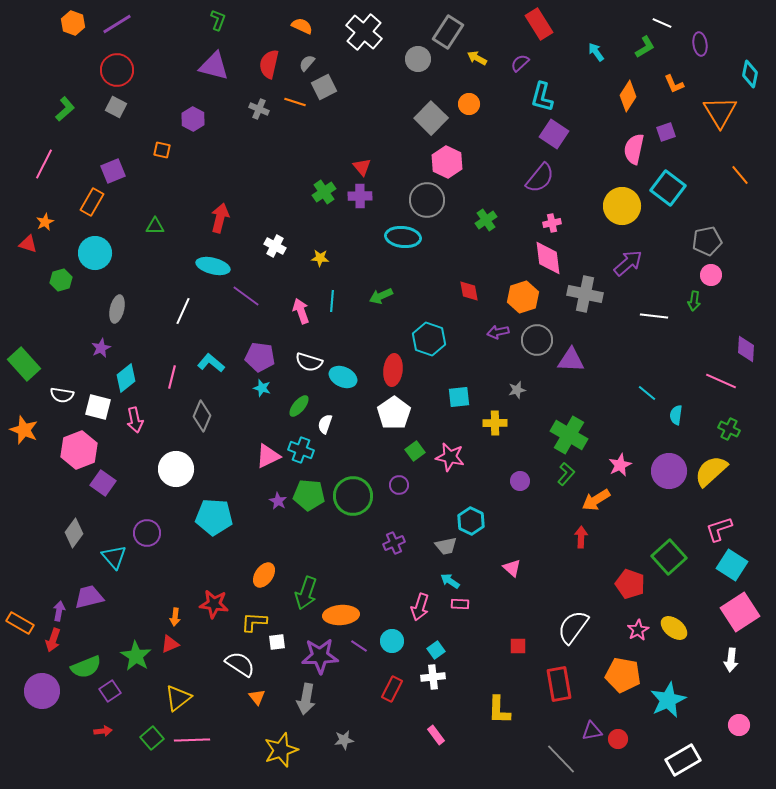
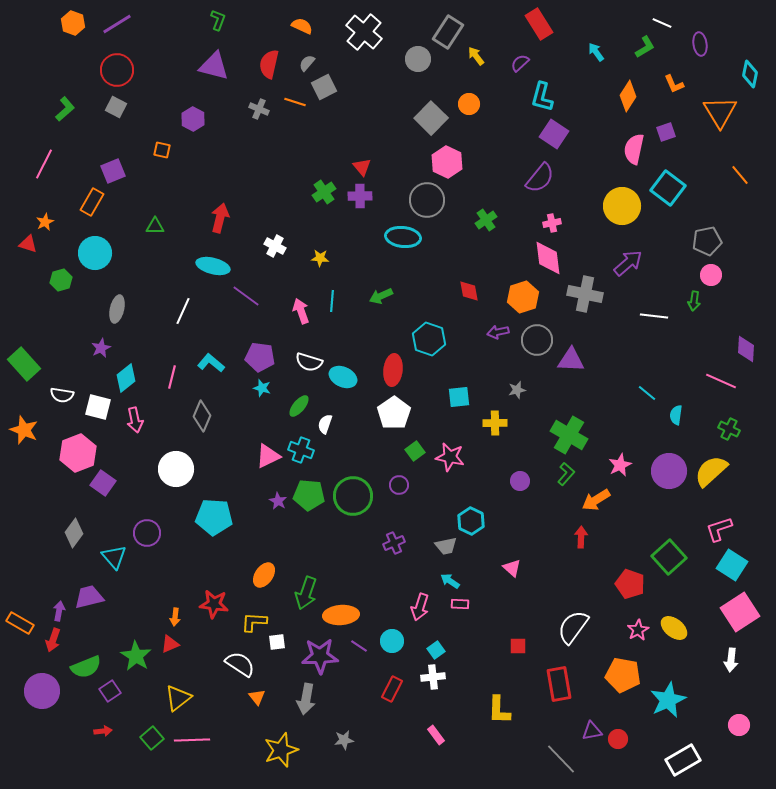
yellow arrow at (477, 58): moved 1 px left, 2 px up; rotated 24 degrees clockwise
pink hexagon at (79, 450): moved 1 px left, 3 px down
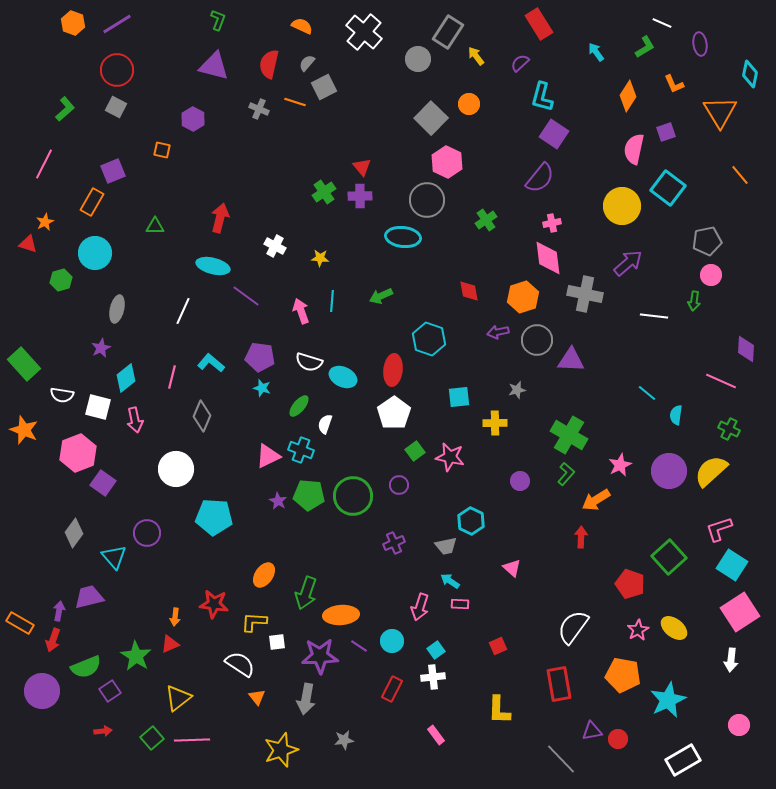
red square at (518, 646): moved 20 px left; rotated 24 degrees counterclockwise
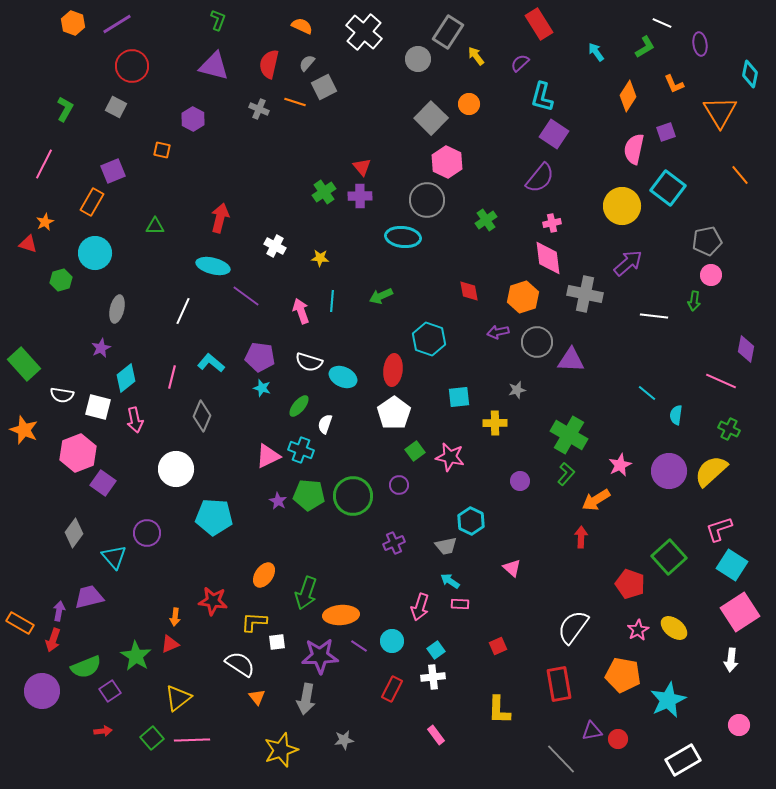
red circle at (117, 70): moved 15 px right, 4 px up
green L-shape at (65, 109): rotated 20 degrees counterclockwise
gray circle at (537, 340): moved 2 px down
purple diamond at (746, 349): rotated 8 degrees clockwise
red star at (214, 604): moved 1 px left, 3 px up
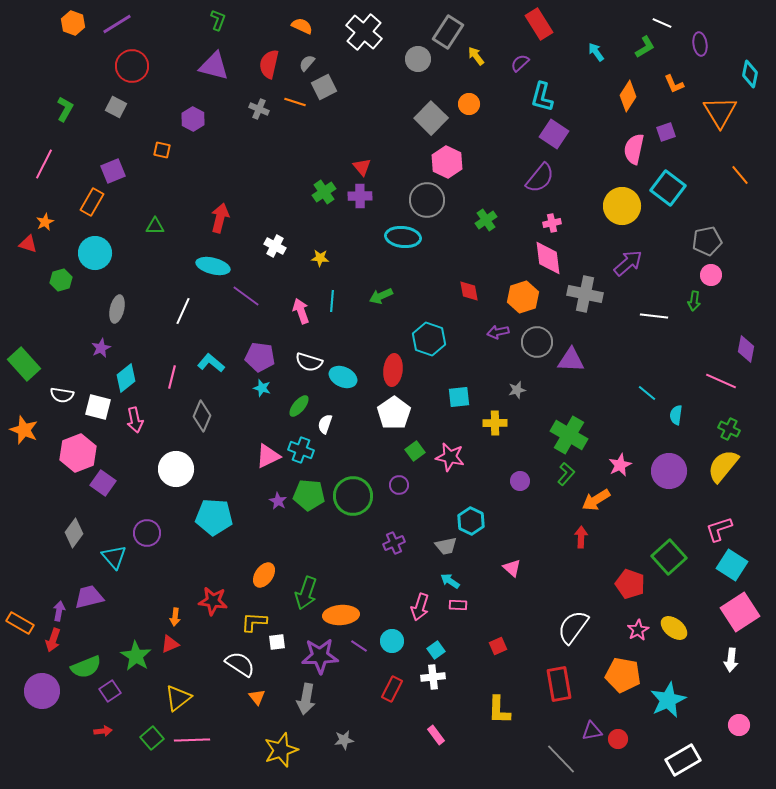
yellow semicircle at (711, 471): moved 12 px right, 5 px up; rotated 9 degrees counterclockwise
pink rectangle at (460, 604): moved 2 px left, 1 px down
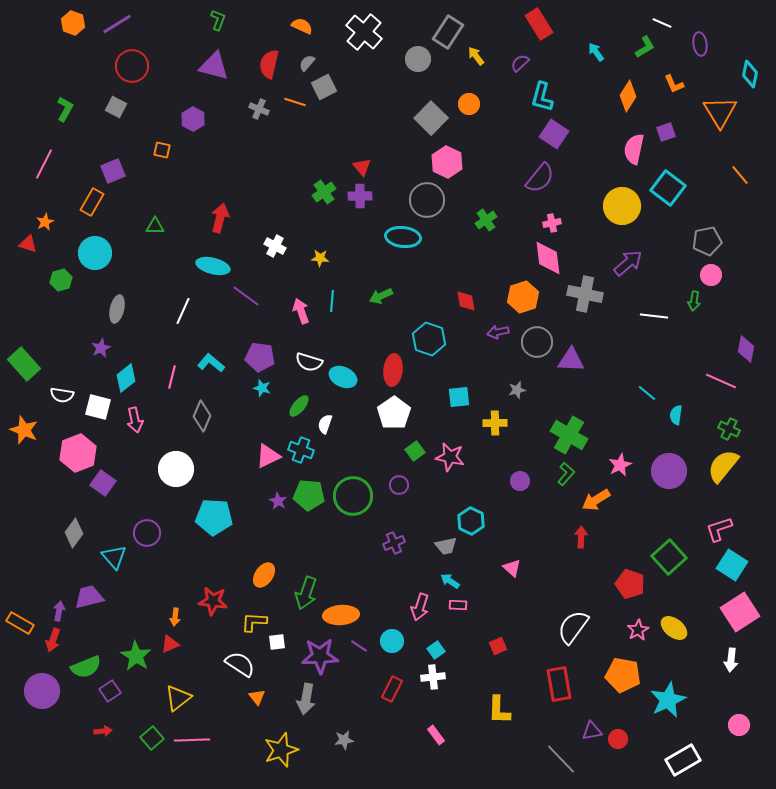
red diamond at (469, 291): moved 3 px left, 10 px down
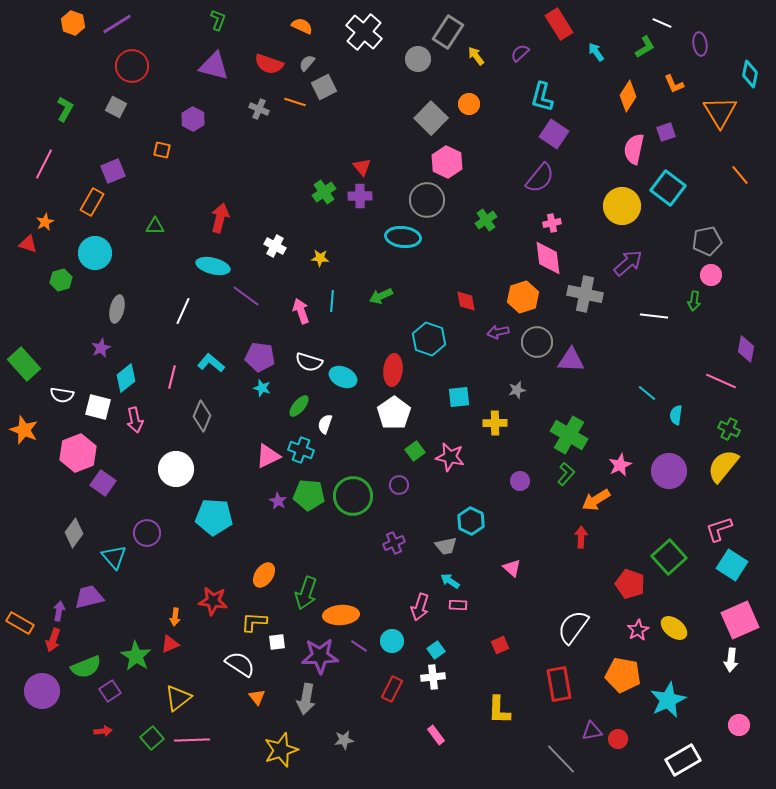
red rectangle at (539, 24): moved 20 px right
purple semicircle at (520, 63): moved 10 px up
red semicircle at (269, 64): rotated 84 degrees counterclockwise
pink square at (740, 612): moved 8 px down; rotated 9 degrees clockwise
red square at (498, 646): moved 2 px right, 1 px up
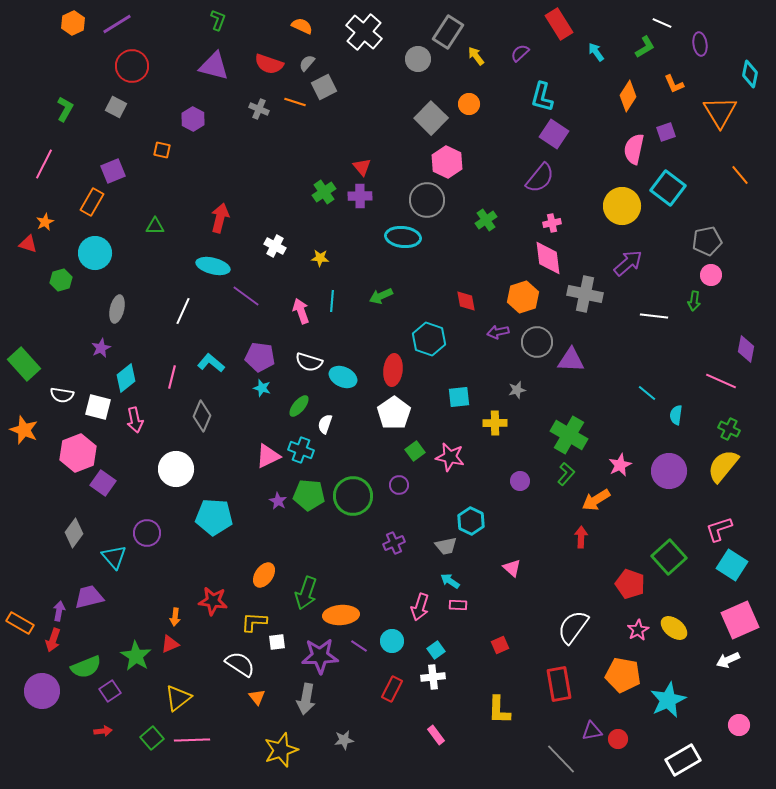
orange hexagon at (73, 23): rotated 15 degrees clockwise
white arrow at (731, 660): moved 3 px left; rotated 60 degrees clockwise
